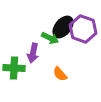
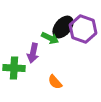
orange semicircle: moved 5 px left, 8 px down
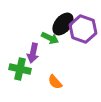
black ellipse: moved 3 px up
green cross: moved 6 px right, 1 px down; rotated 10 degrees clockwise
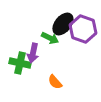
green cross: moved 6 px up
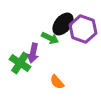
green cross: rotated 20 degrees clockwise
orange semicircle: moved 2 px right
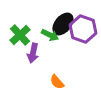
green arrow: moved 3 px up
green cross: moved 28 px up; rotated 15 degrees clockwise
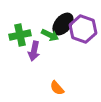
green cross: rotated 30 degrees clockwise
purple arrow: moved 1 px right, 2 px up
orange semicircle: moved 6 px down
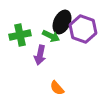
black ellipse: moved 1 px left, 2 px up; rotated 15 degrees counterclockwise
green arrow: moved 1 px right, 1 px down
purple arrow: moved 6 px right, 4 px down
